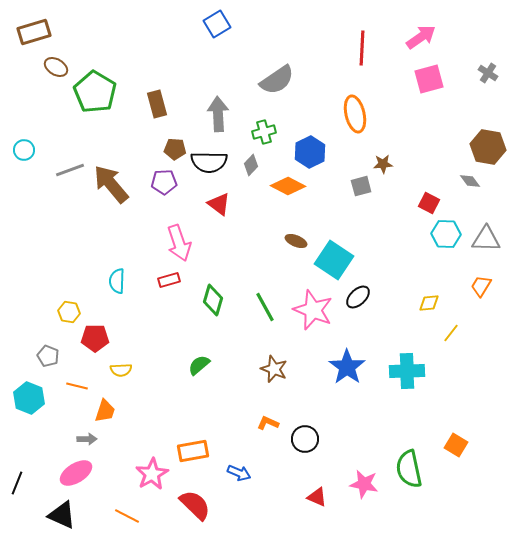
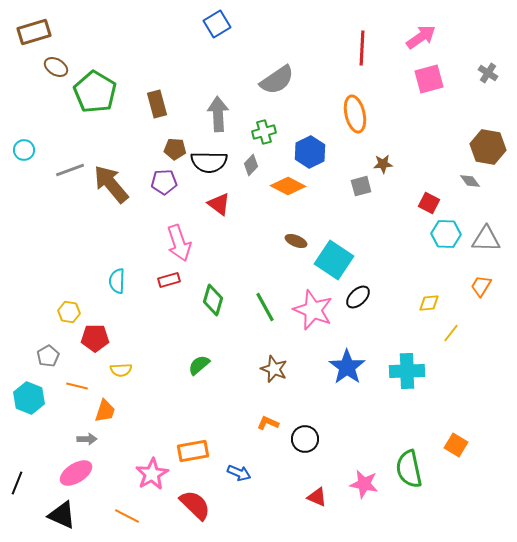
gray pentagon at (48, 356): rotated 20 degrees clockwise
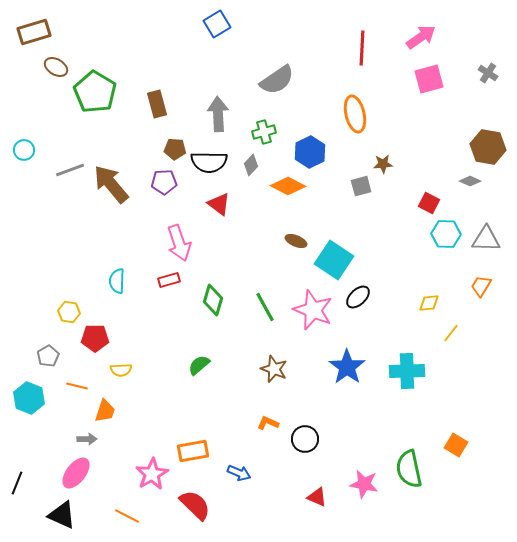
gray diamond at (470, 181): rotated 30 degrees counterclockwise
pink ellipse at (76, 473): rotated 20 degrees counterclockwise
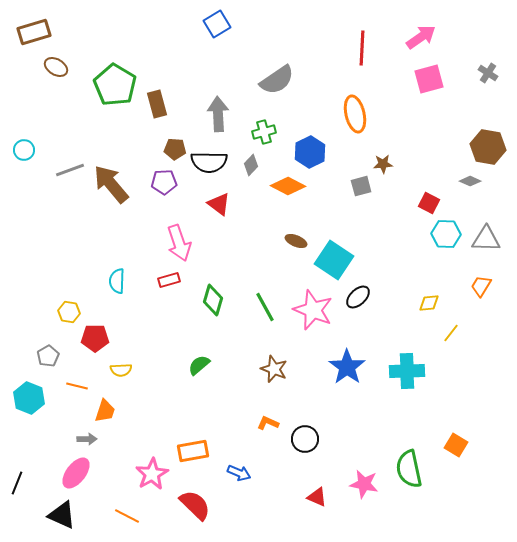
green pentagon at (95, 92): moved 20 px right, 7 px up
